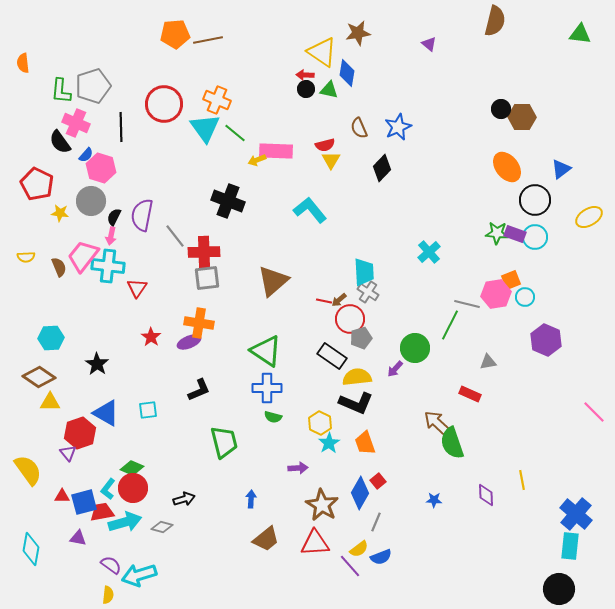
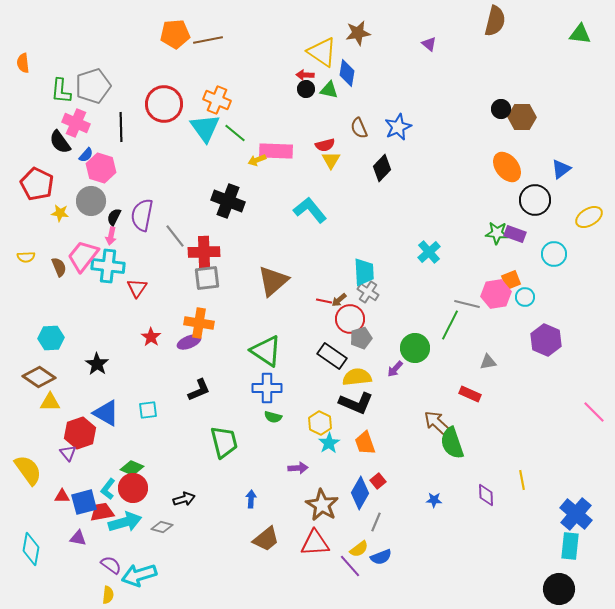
cyan circle at (535, 237): moved 19 px right, 17 px down
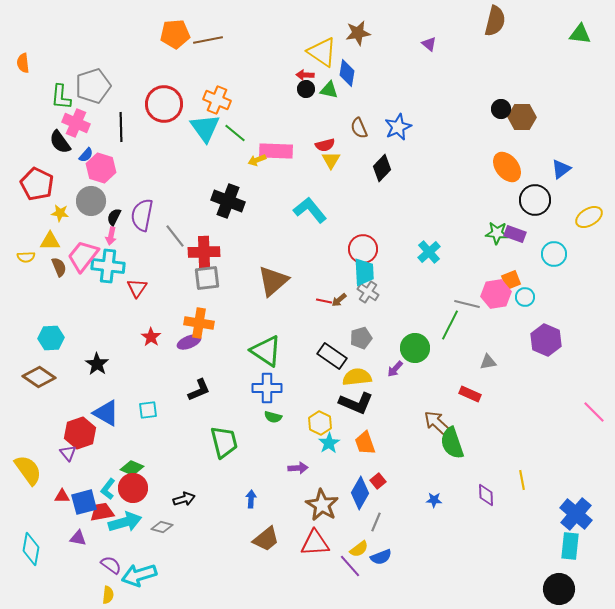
green L-shape at (61, 91): moved 6 px down
red circle at (350, 319): moved 13 px right, 70 px up
yellow triangle at (50, 402): moved 161 px up
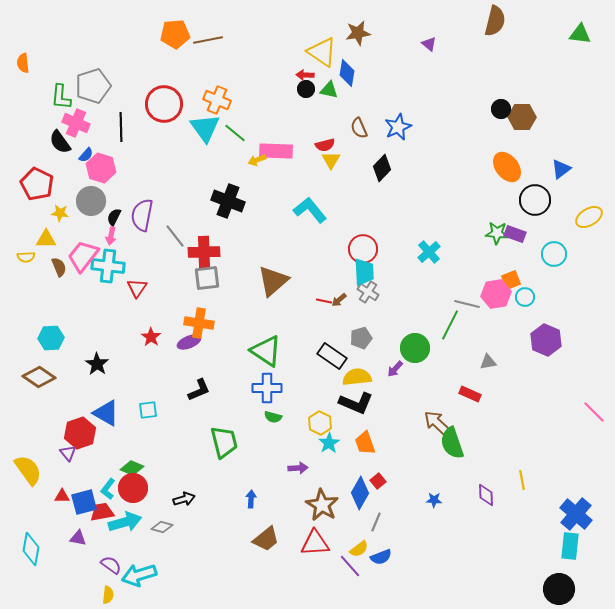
yellow triangle at (50, 241): moved 4 px left, 2 px up
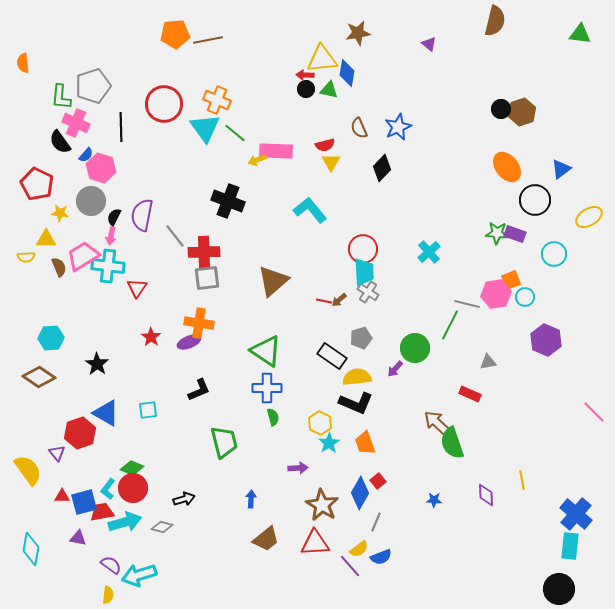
yellow triangle at (322, 52): moved 7 px down; rotated 40 degrees counterclockwise
brown hexagon at (522, 117): moved 5 px up; rotated 20 degrees counterclockwise
yellow triangle at (331, 160): moved 2 px down
pink trapezoid at (83, 256): rotated 20 degrees clockwise
green semicircle at (273, 417): rotated 120 degrees counterclockwise
purple triangle at (68, 453): moved 11 px left
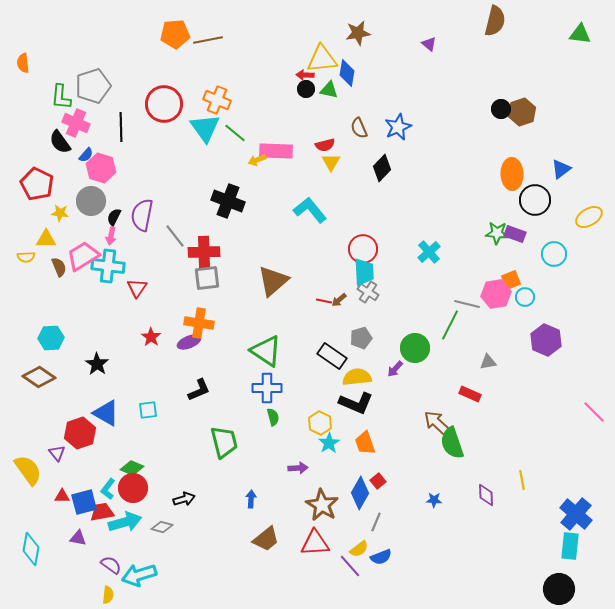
orange ellipse at (507, 167): moved 5 px right, 7 px down; rotated 36 degrees clockwise
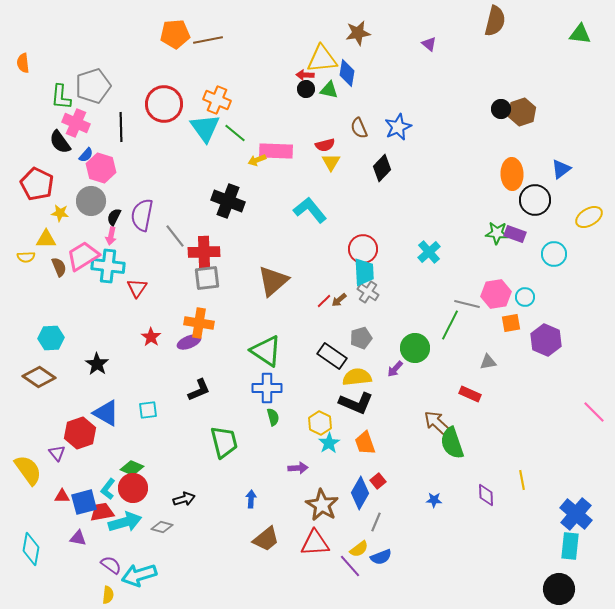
orange square at (511, 280): moved 43 px down; rotated 12 degrees clockwise
red line at (324, 301): rotated 56 degrees counterclockwise
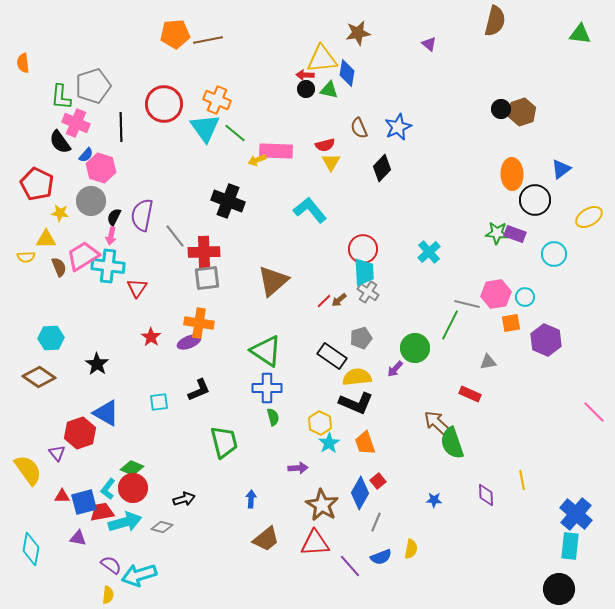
cyan square at (148, 410): moved 11 px right, 8 px up
yellow semicircle at (359, 549): moved 52 px right; rotated 42 degrees counterclockwise
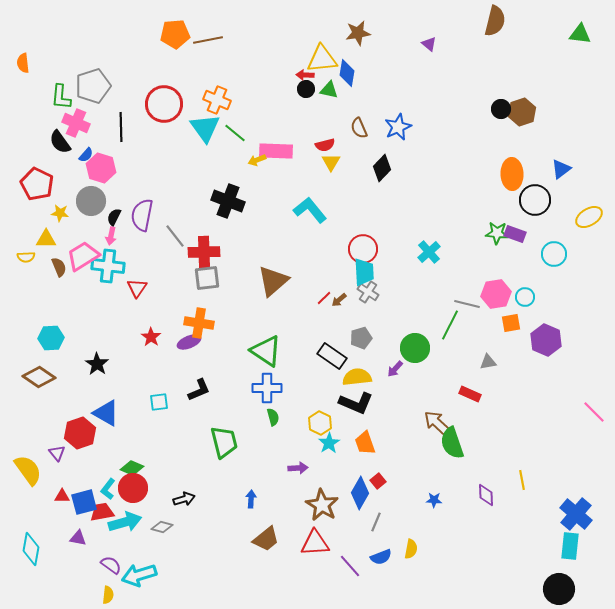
red line at (324, 301): moved 3 px up
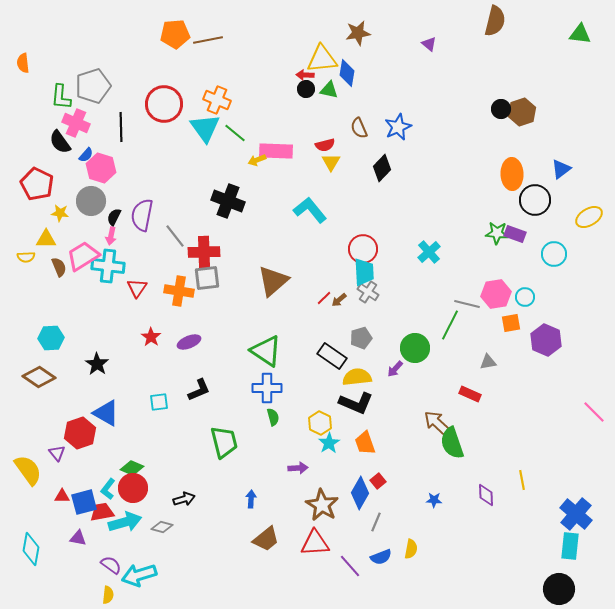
orange cross at (199, 323): moved 20 px left, 32 px up
